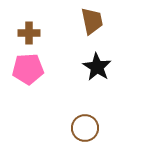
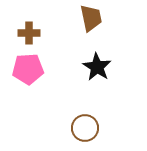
brown trapezoid: moved 1 px left, 3 px up
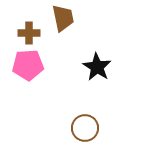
brown trapezoid: moved 28 px left
pink pentagon: moved 4 px up
